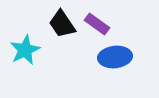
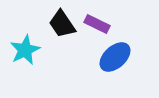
purple rectangle: rotated 10 degrees counterclockwise
blue ellipse: rotated 36 degrees counterclockwise
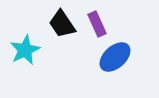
purple rectangle: rotated 40 degrees clockwise
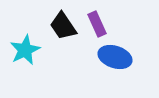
black trapezoid: moved 1 px right, 2 px down
blue ellipse: rotated 60 degrees clockwise
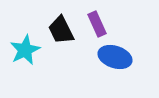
black trapezoid: moved 2 px left, 4 px down; rotated 8 degrees clockwise
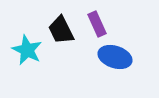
cyan star: moved 2 px right; rotated 20 degrees counterclockwise
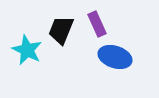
black trapezoid: rotated 48 degrees clockwise
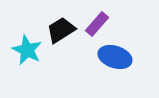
purple rectangle: rotated 65 degrees clockwise
black trapezoid: rotated 36 degrees clockwise
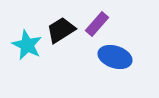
cyan star: moved 5 px up
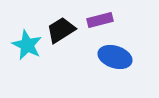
purple rectangle: moved 3 px right, 4 px up; rotated 35 degrees clockwise
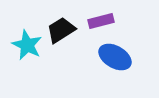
purple rectangle: moved 1 px right, 1 px down
blue ellipse: rotated 12 degrees clockwise
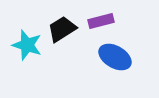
black trapezoid: moved 1 px right, 1 px up
cyan star: rotated 8 degrees counterclockwise
